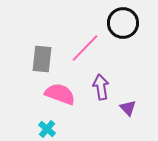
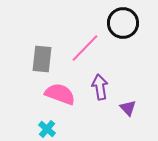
purple arrow: moved 1 px left
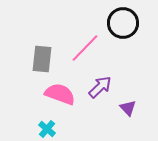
purple arrow: rotated 55 degrees clockwise
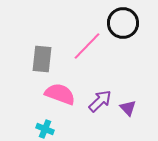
pink line: moved 2 px right, 2 px up
purple arrow: moved 14 px down
cyan cross: moved 2 px left; rotated 18 degrees counterclockwise
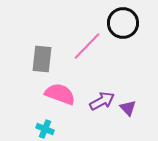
purple arrow: moved 2 px right; rotated 15 degrees clockwise
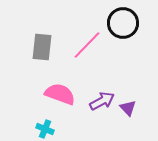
pink line: moved 1 px up
gray rectangle: moved 12 px up
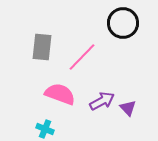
pink line: moved 5 px left, 12 px down
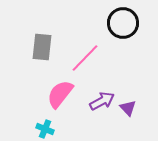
pink line: moved 3 px right, 1 px down
pink semicircle: rotated 72 degrees counterclockwise
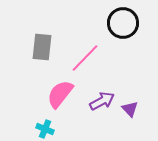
purple triangle: moved 2 px right, 1 px down
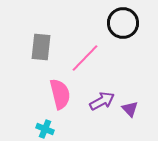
gray rectangle: moved 1 px left
pink semicircle: rotated 128 degrees clockwise
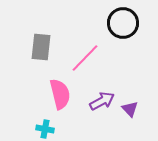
cyan cross: rotated 12 degrees counterclockwise
